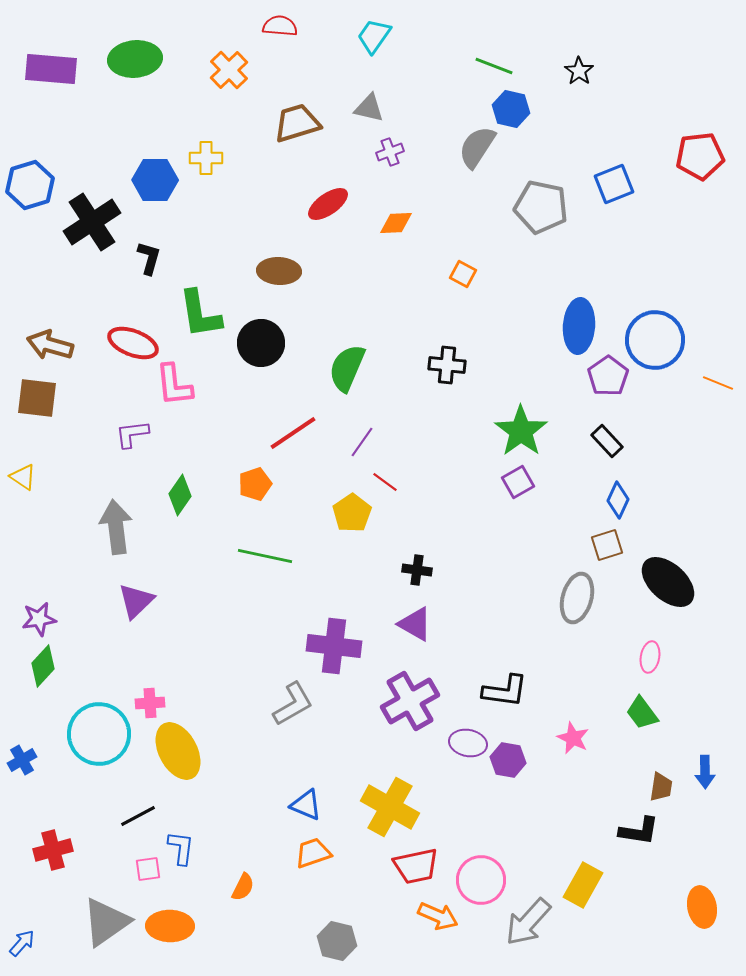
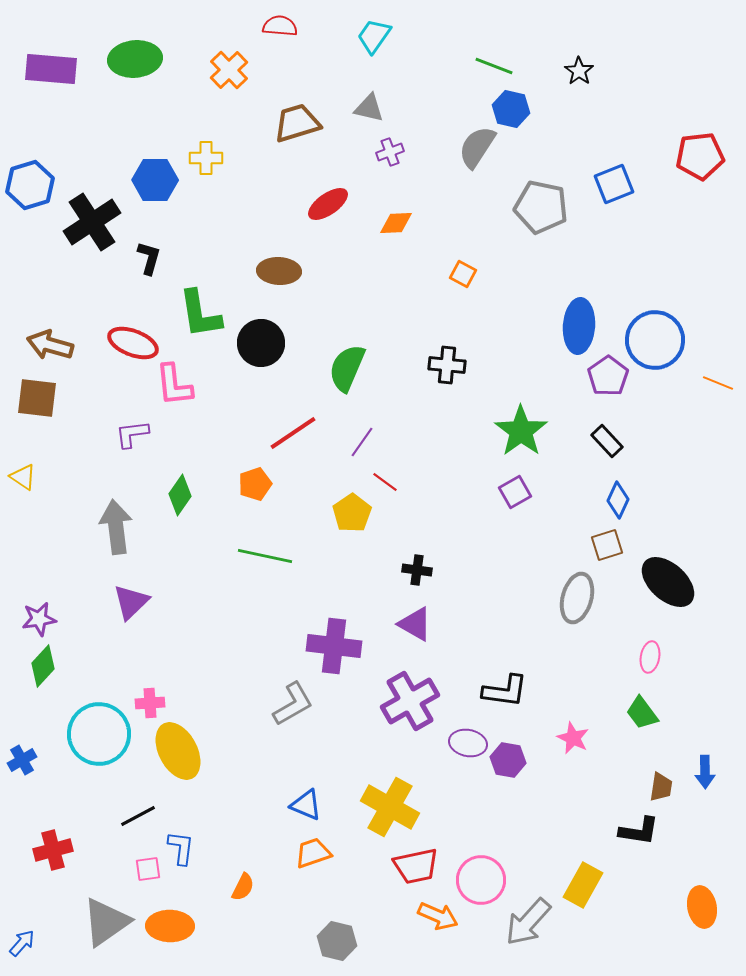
purple square at (518, 482): moved 3 px left, 10 px down
purple triangle at (136, 601): moved 5 px left, 1 px down
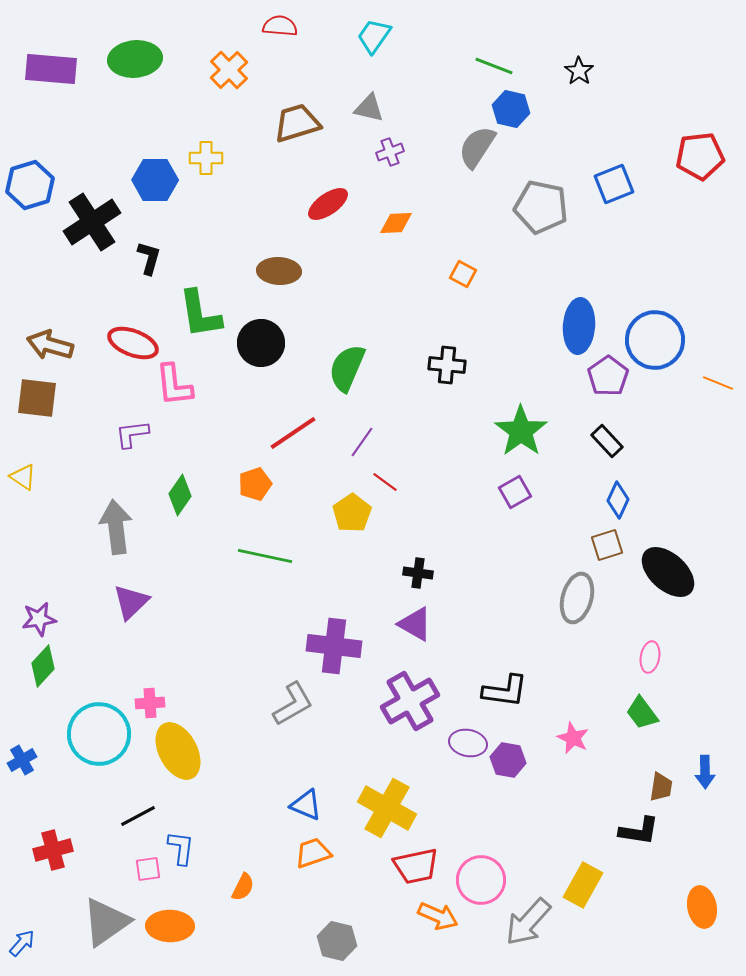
black cross at (417, 570): moved 1 px right, 3 px down
black ellipse at (668, 582): moved 10 px up
yellow cross at (390, 807): moved 3 px left, 1 px down
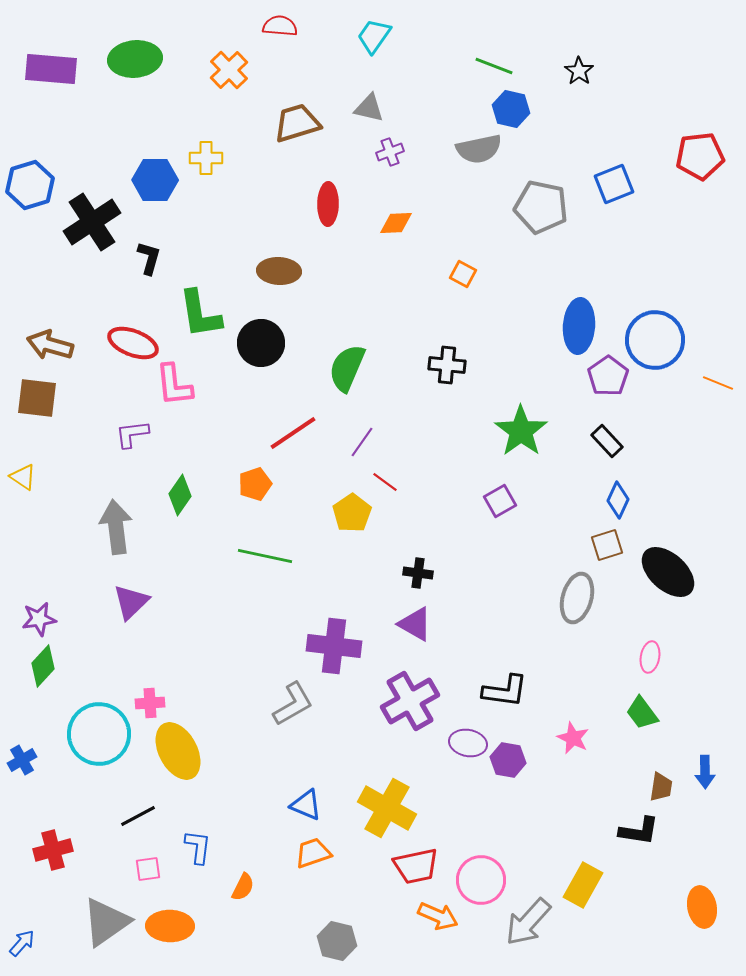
gray semicircle at (477, 147): moved 2 px right, 2 px down; rotated 135 degrees counterclockwise
red ellipse at (328, 204): rotated 54 degrees counterclockwise
purple square at (515, 492): moved 15 px left, 9 px down
blue L-shape at (181, 848): moved 17 px right, 1 px up
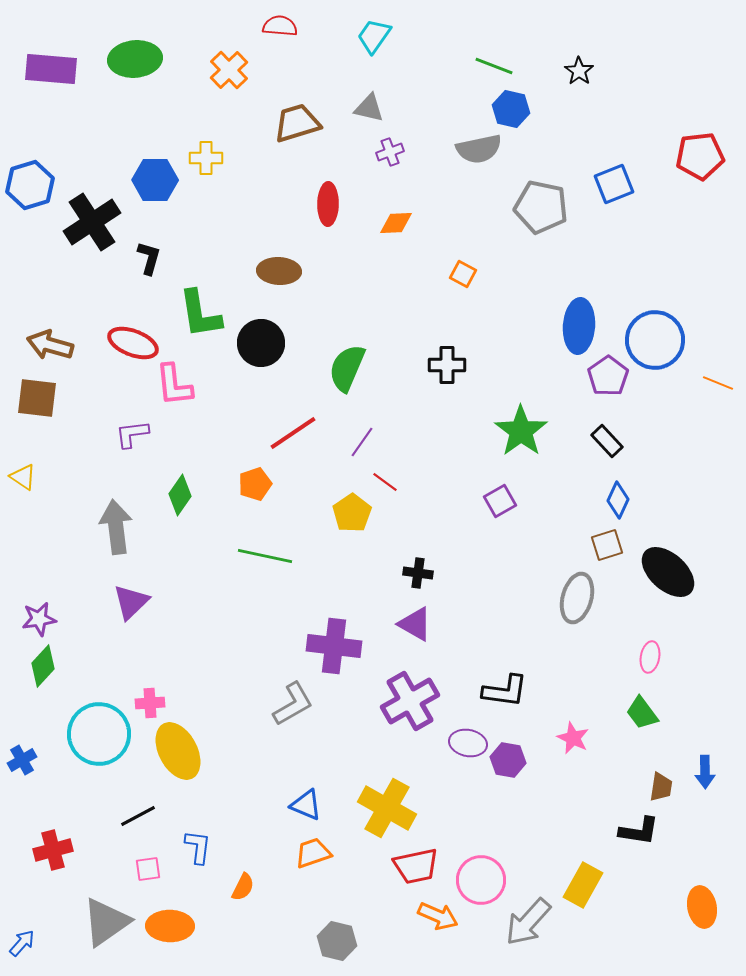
black cross at (447, 365): rotated 6 degrees counterclockwise
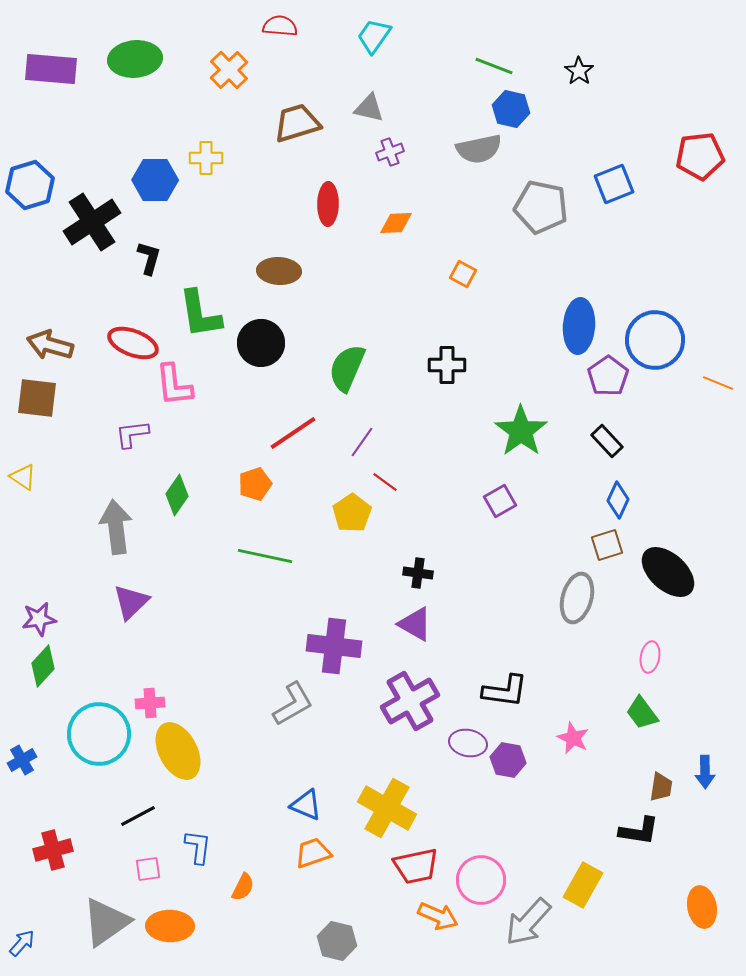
green diamond at (180, 495): moved 3 px left
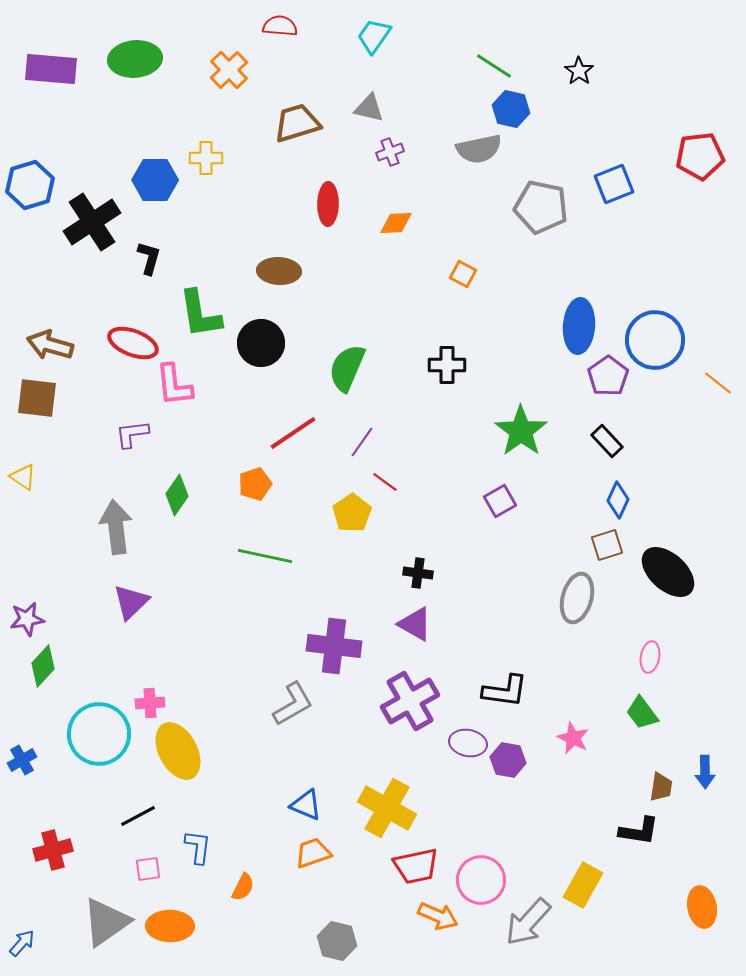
green line at (494, 66): rotated 12 degrees clockwise
orange line at (718, 383): rotated 16 degrees clockwise
purple star at (39, 619): moved 12 px left
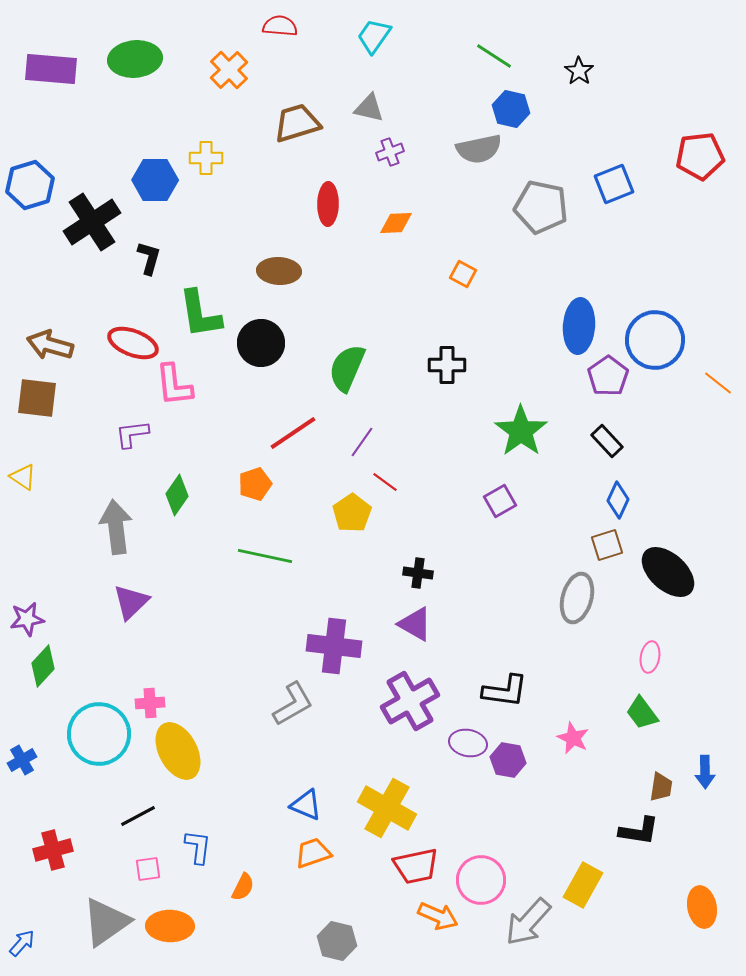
green line at (494, 66): moved 10 px up
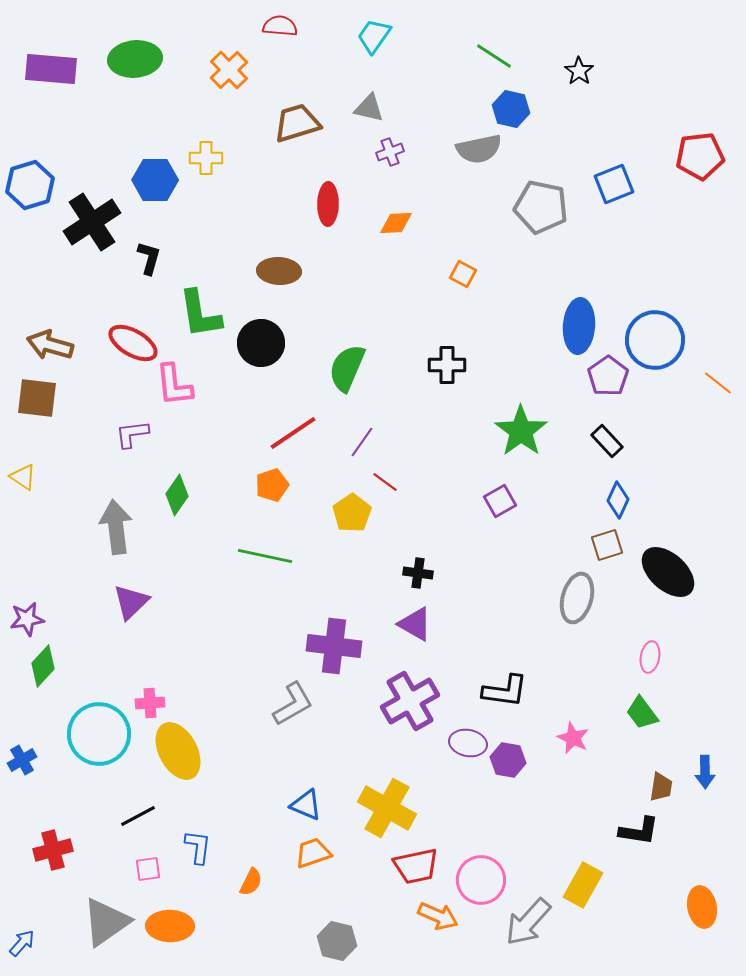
red ellipse at (133, 343): rotated 9 degrees clockwise
orange pentagon at (255, 484): moved 17 px right, 1 px down
orange semicircle at (243, 887): moved 8 px right, 5 px up
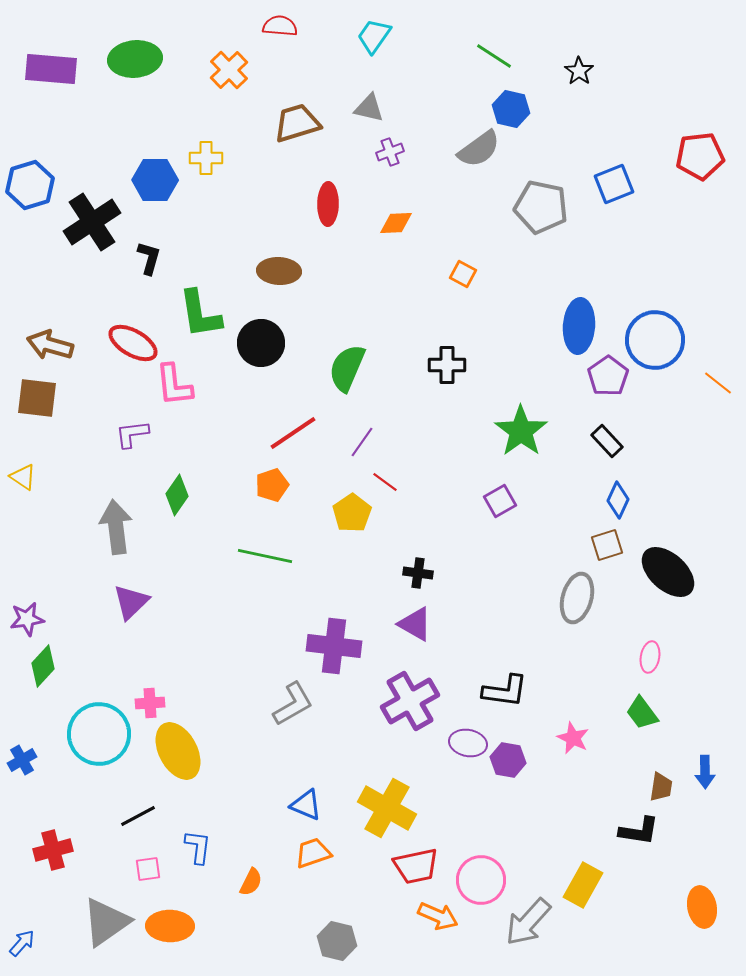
gray semicircle at (479, 149): rotated 24 degrees counterclockwise
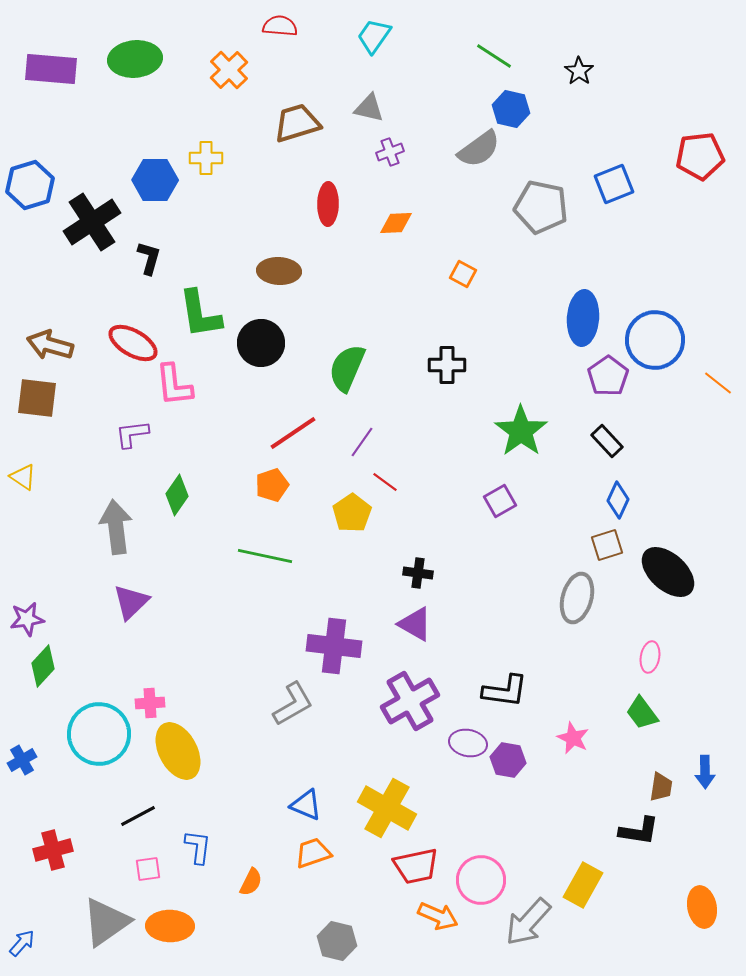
blue ellipse at (579, 326): moved 4 px right, 8 px up
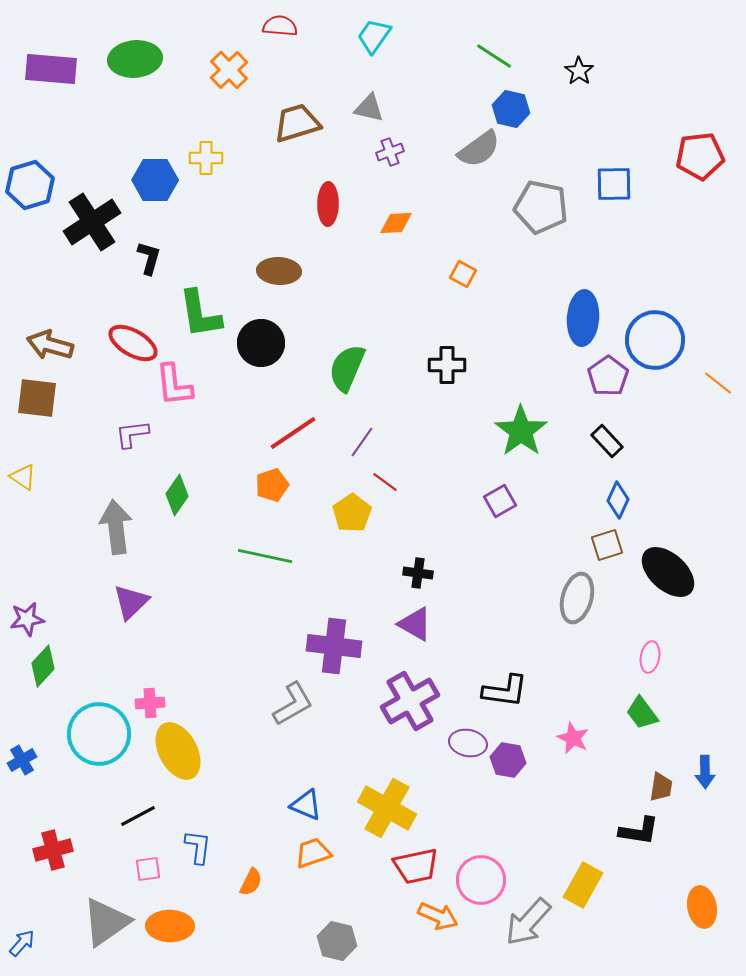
blue square at (614, 184): rotated 21 degrees clockwise
